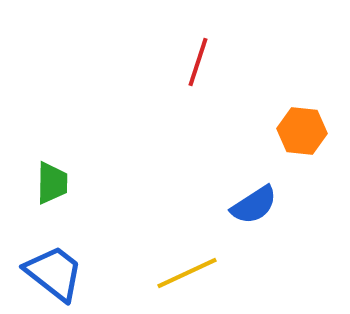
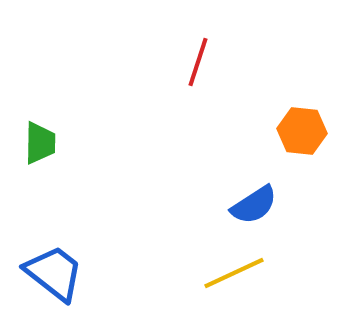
green trapezoid: moved 12 px left, 40 px up
yellow line: moved 47 px right
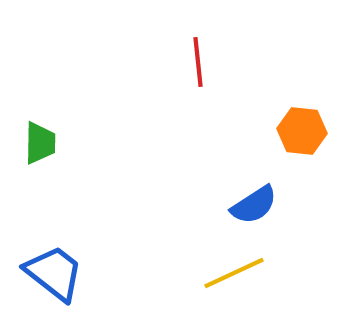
red line: rotated 24 degrees counterclockwise
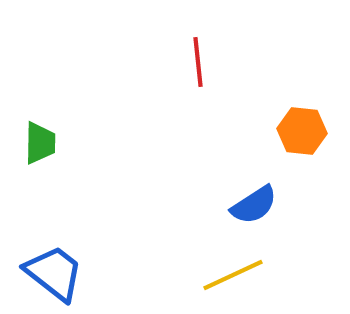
yellow line: moved 1 px left, 2 px down
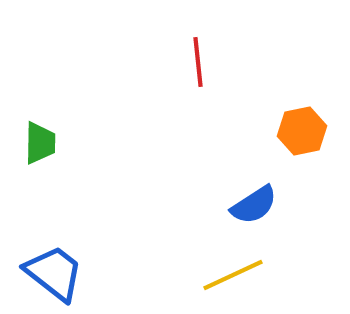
orange hexagon: rotated 18 degrees counterclockwise
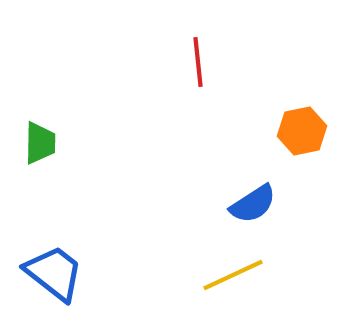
blue semicircle: moved 1 px left, 1 px up
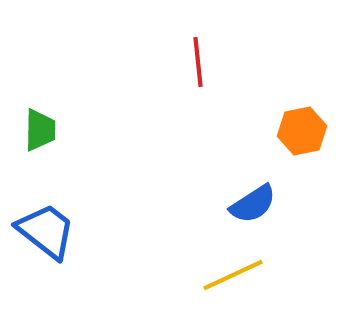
green trapezoid: moved 13 px up
blue trapezoid: moved 8 px left, 42 px up
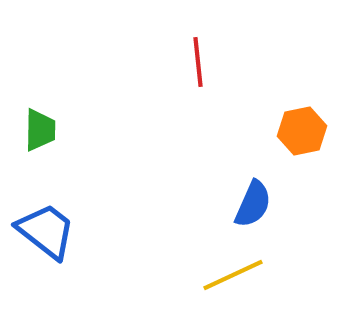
blue semicircle: rotated 33 degrees counterclockwise
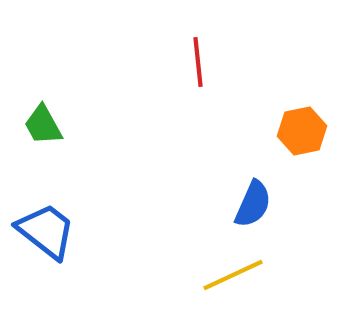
green trapezoid: moved 3 px right, 5 px up; rotated 150 degrees clockwise
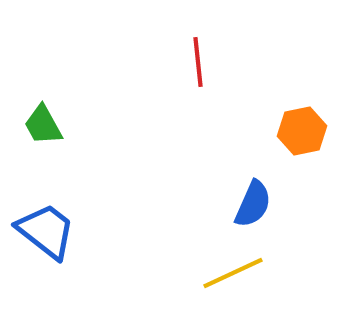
yellow line: moved 2 px up
